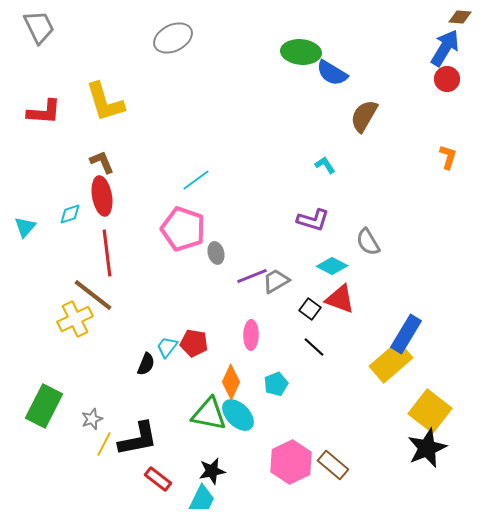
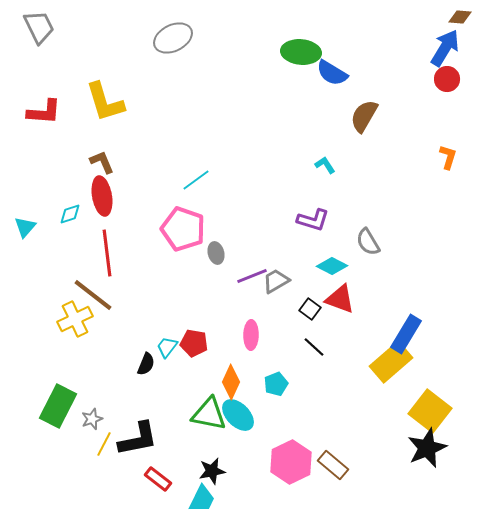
green rectangle at (44, 406): moved 14 px right
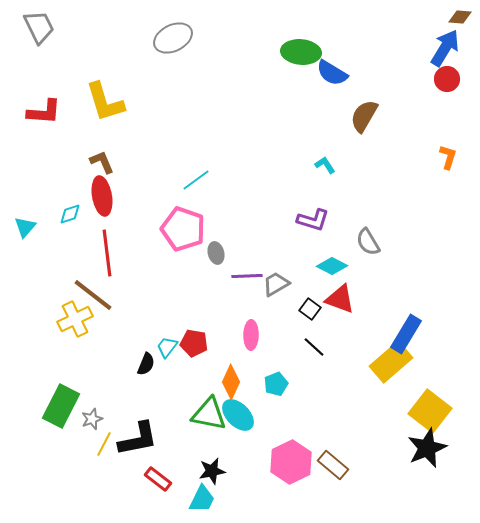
purple line at (252, 276): moved 5 px left; rotated 20 degrees clockwise
gray trapezoid at (276, 281): moved 3 px down
green rectangle at (58, 406): moved 3 px right
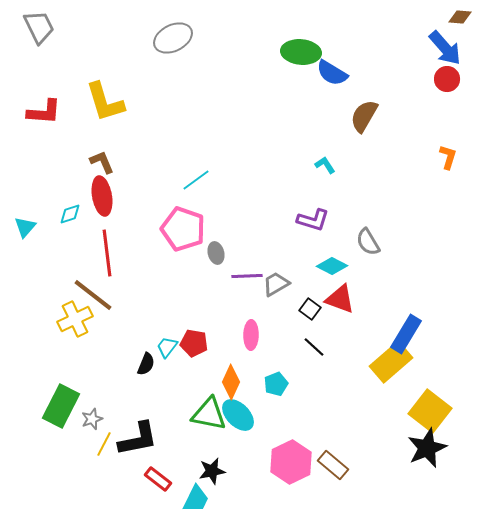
blue arrow at (445, 48): rotated 108 degrees clockwise
cyan trapezoid at (202, 499): moved 6 px left
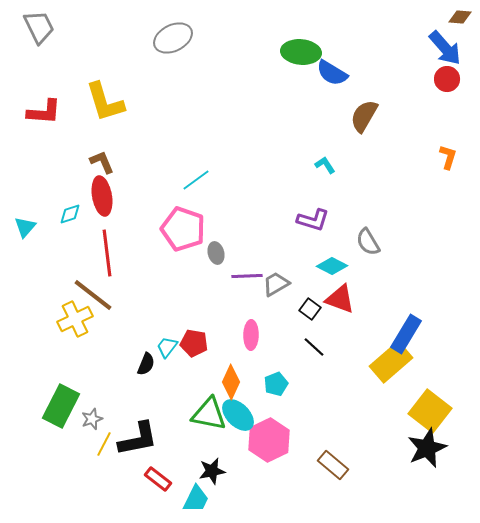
pink hexagon at (291, 462): moved 22 px left, 22 px up
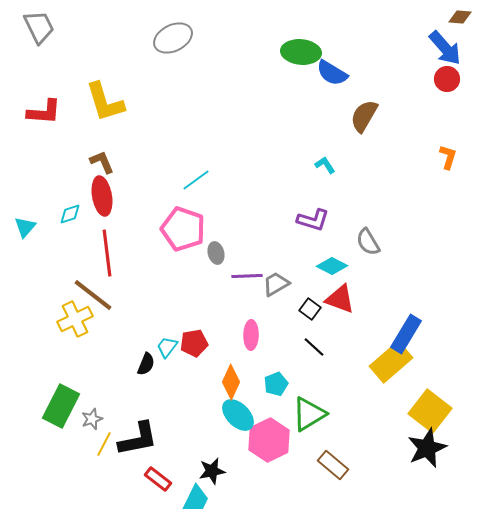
red pentagon at (194, 343): rotated 20 degrees counterclockwise
green triangle at (209, 414): moved 100 px right; rotated 42 degrees counterclockwise
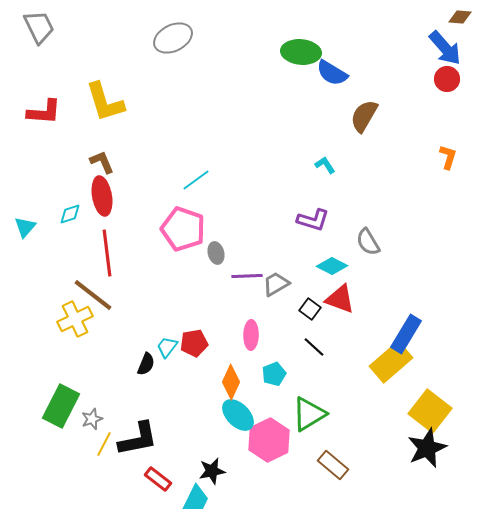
cyan pentagon at (276, 384): moved 2 px left, 10 px up
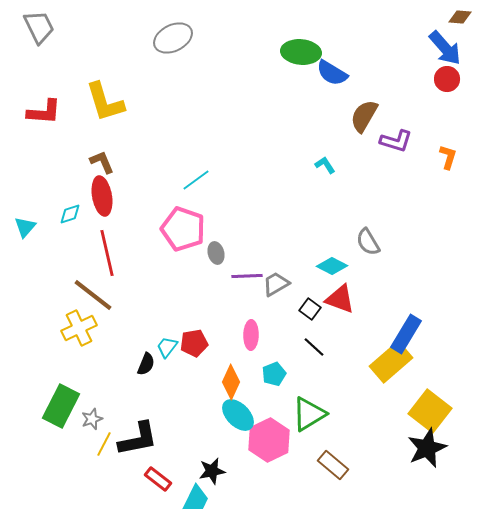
purple L-shape at (313, 220): moved 83 px right, 79 px up
red line at (107, 253): rotated 6 degrees counterclockwise
yellow cross at (75, 319): moved 4 px right, 9 px down
